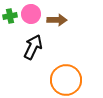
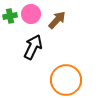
brown arrow: rotated 48 degrees counterclockwise
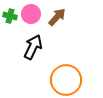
green cross: rotated 24 degrees clockwise
brown arrow: moved 3 px up
